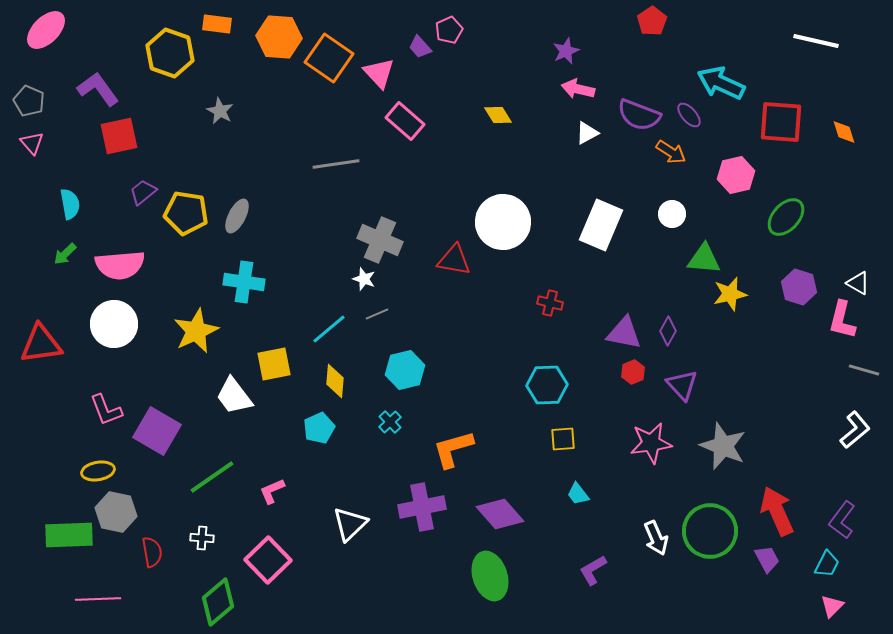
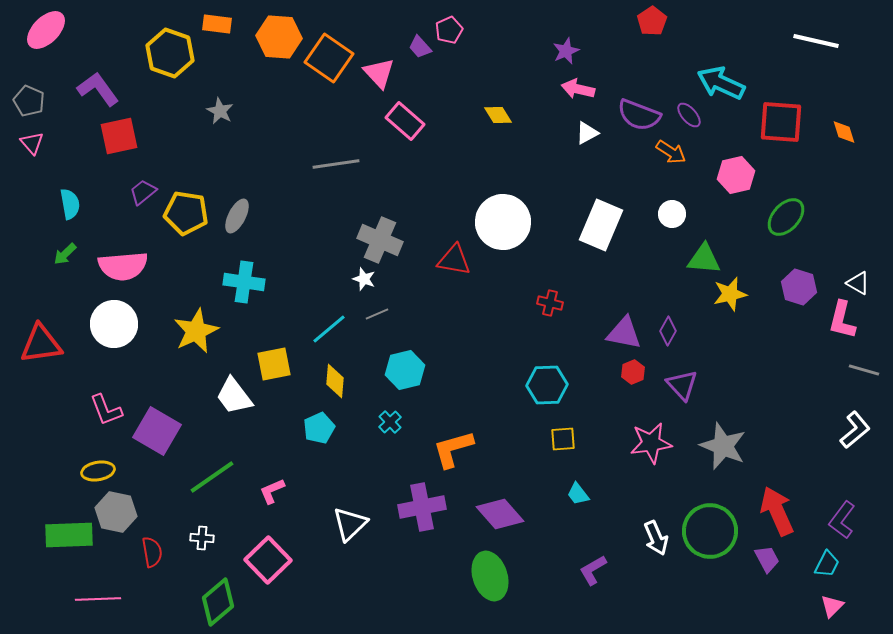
pink semicircle at (120, 265): moved 3 px right, 1 px down
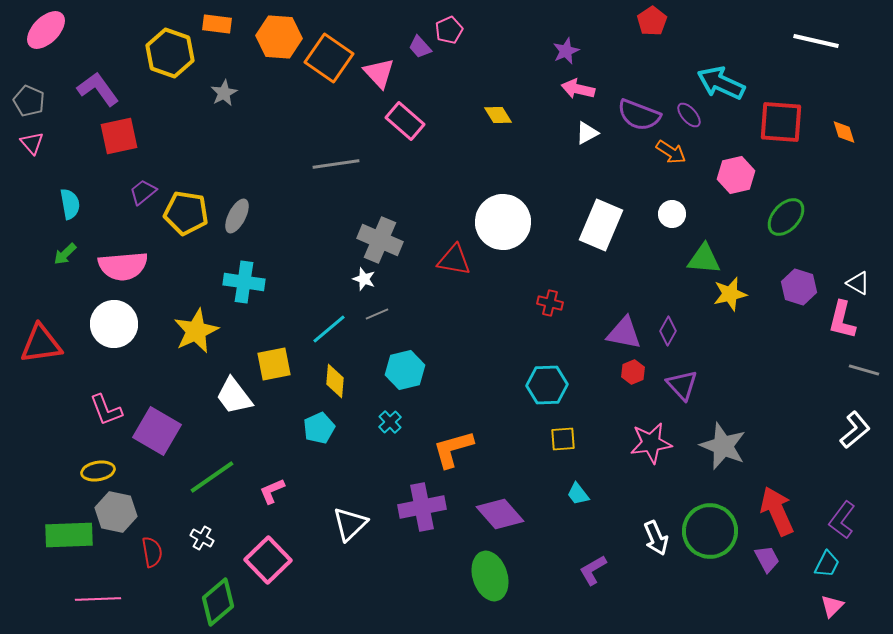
gray star at (220, 111): moved 4 px right, 18 px up; rotated 16 degrees clockwise
white cross at (202, 538): rotated 25 degrees clockwise
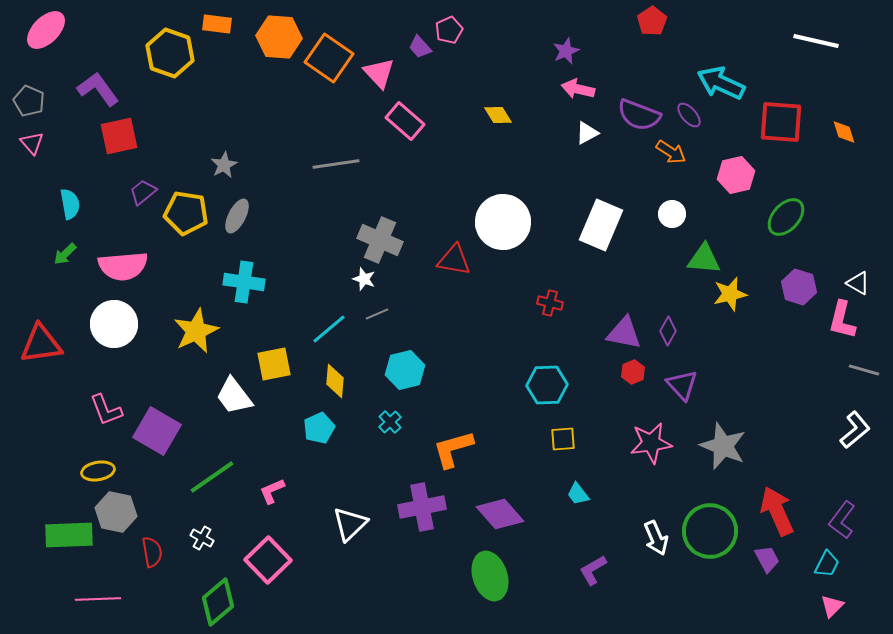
gray star at (224, 93): moved 72 px down
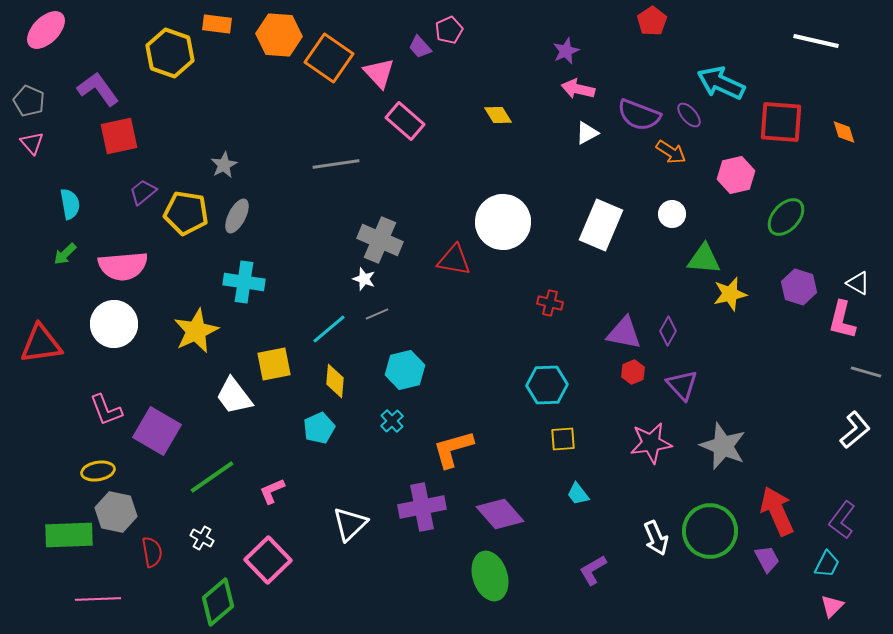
orange hexagon at (279, 37): moved 2 px up
gray line at (864, 370): moved 2 px right, 2 px down
cyan cross at (390, 422): moved 2 px right, 1 px up
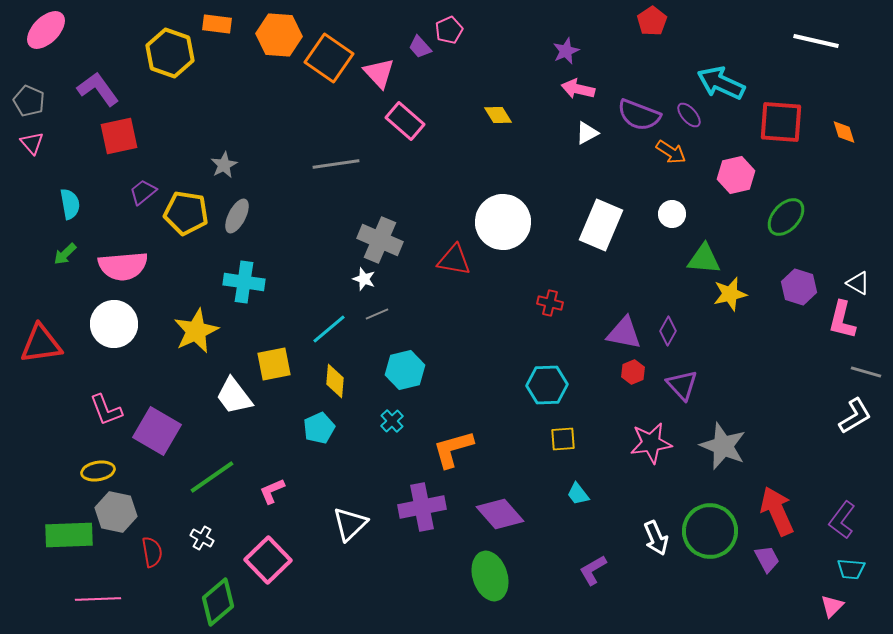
white L-shape at (855, 430): moved 14 px up; rotated 9 degrees clockwise
cyan trapezoid at (827, 564): moved 24 px right, 5 px down; rotated 68 degrees clockwise
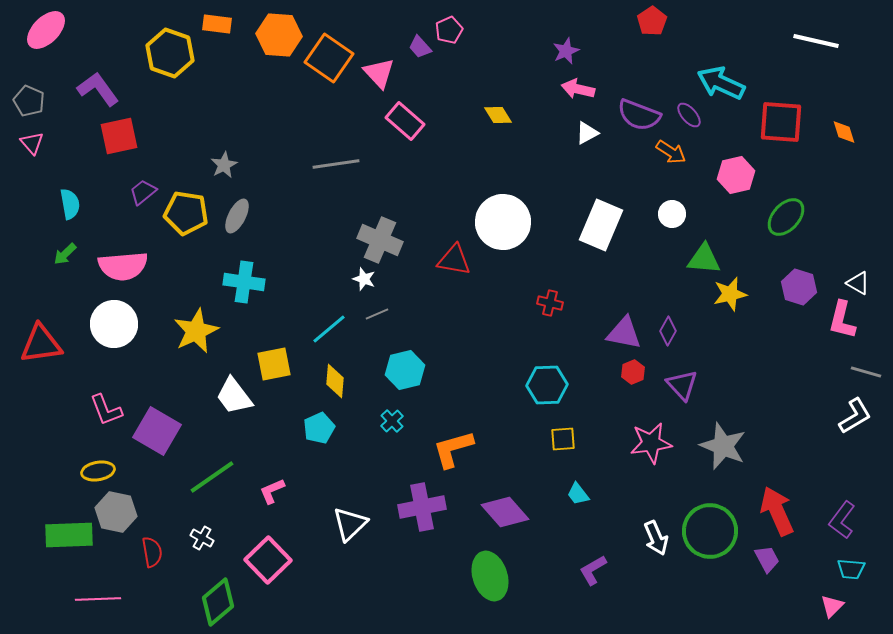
purple diamond at (500, 514): moved 5 px right, 2 px up
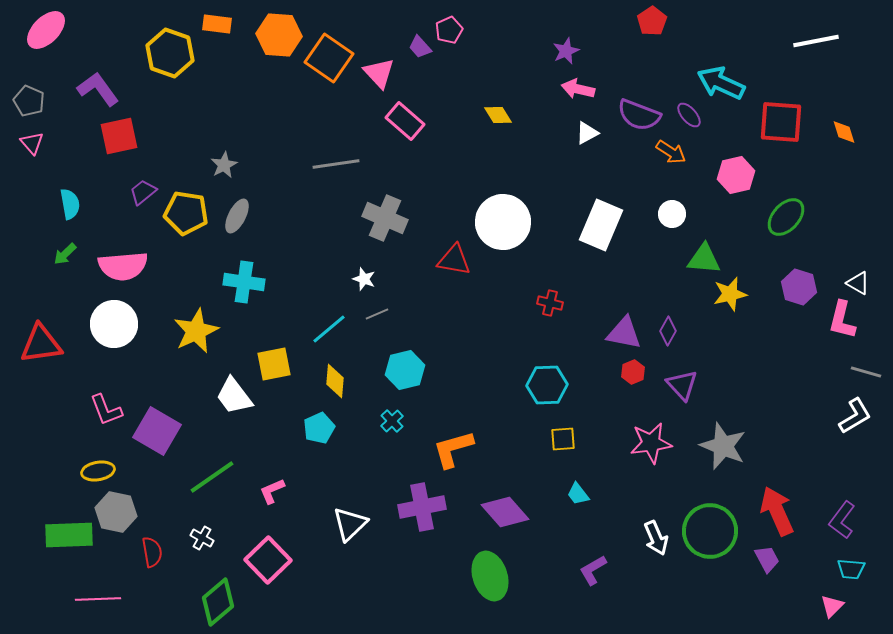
white line at (816, 41): rotated 24 degrees counterclockwise
gray cross at (380, 240): moved 5 px right, 22 px up
